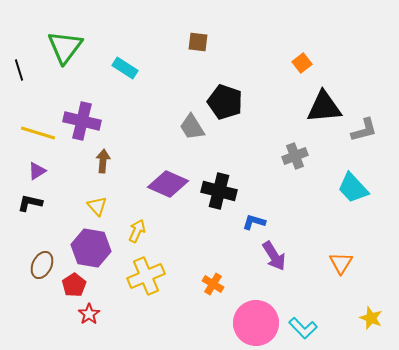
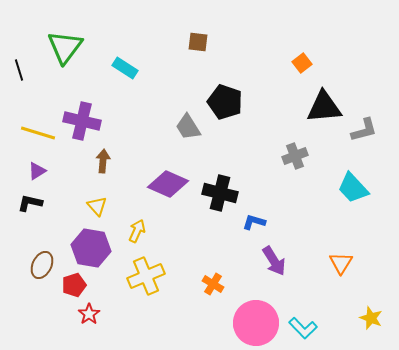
gray trapezoid: moved 4 px left
black cross: moved 1 px right, 2 px down
purple arrow: moved 5 px down
red pentagon: rotated 15 degrees clockwise
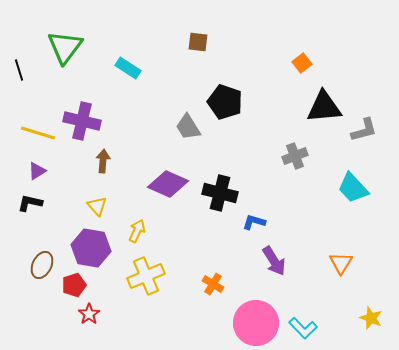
cyan rectangle: moved 3 px right
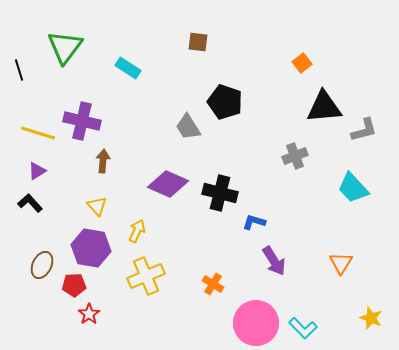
black L-shape: rotated 35 degrees clockwise
red pentagon: rotated 15 degrees clockwise
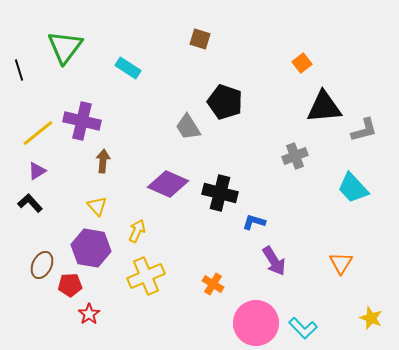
brown square: moved 2 px right, 3 px up; rotated 10 degrees clockwise
yellow line: rotated 56 degrees counterclockwise
red pentagon: moved 4 px left
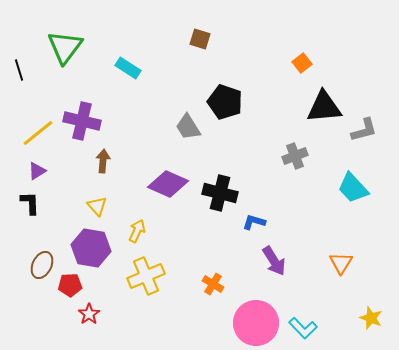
black L-shape: rotated 40 degrees clockwise
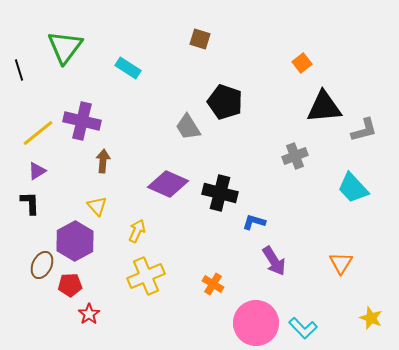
purple hexagon: moved 16 px left, 7 px up; rotated 21 degrees clockwise
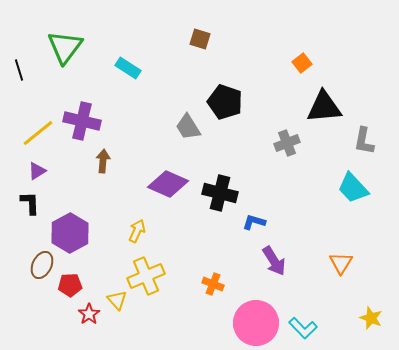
gray L-shape: moved 11 px down; rotated 116 degrees clockwise
gray cross: moved 8 px left, 13 px up
yellow triangle: moved 20 px right, 94 px down
purple hexagon: moved 5 px left, 8 px up
orange cross: rotated 10 degrees counterclockwise
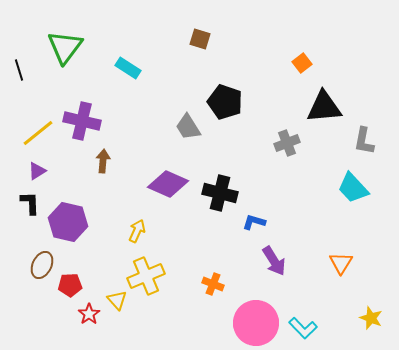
purple hexagon: moved 2 px left, 11 px up; rotated 18 degrees counterclockwise
